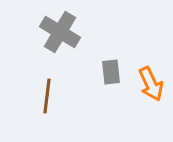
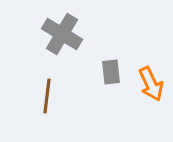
gray cross: moved 2 px right, 2 px down
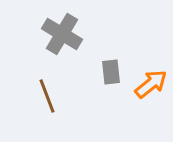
orange arrow: rotated 104 degrees counterclockwise
brown line: rotated 28 degrees counterclockwise
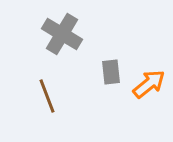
orange arrow: moved 2 px left
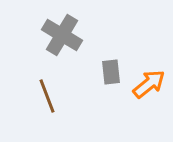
gray cross: moved 1 px down
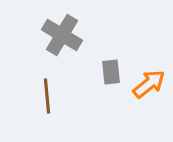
brown line: rotated 16 degrees clockwise
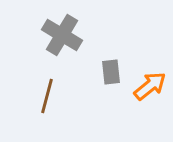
orange arrow: moved 1 px right, 2 px down
brown line: rotated 20 degrees clockwise
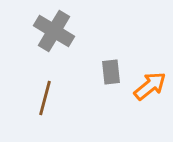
gray cross: moved 8 px left, 4 px up
brown line: moved 2 px left, 2 px down
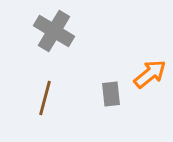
gray rectangle: moved 22 px down
orange arrow: moved 12 px up
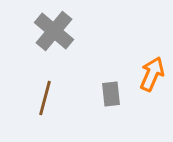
gray cross: rotated 9 degrees clockwise
orange arrow: moved 2 px right; rotated 28 degrees counterclockwise
